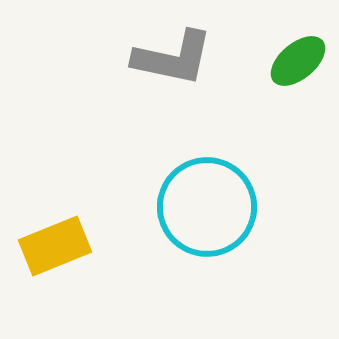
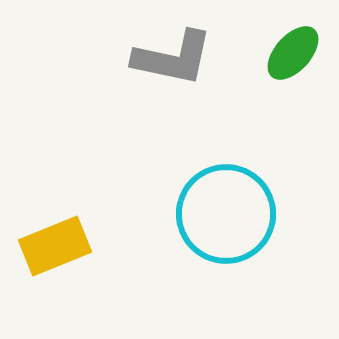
green ellipse: moved 5 px left, 8 px up; rotated 8 degrees counterclockwise
cyan circle: moved 19 px right, 7 px down
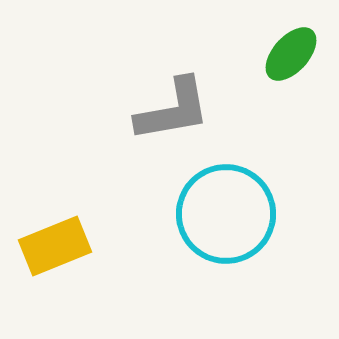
green ellipse: moved 2 px left, 1 px down
gray L-shape: moved 52 px down; rotated 22 degrees counterclockwise
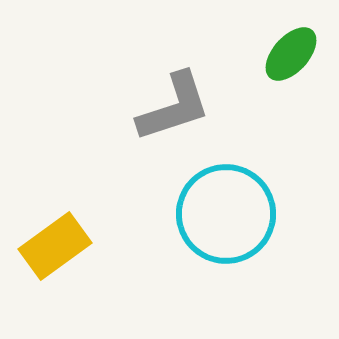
gray L-shape: moved 1 px right, 3 px up; rotated 8 degrees counterclockwise
yellow rectangle: rotated 14 degrees counterclockwise
